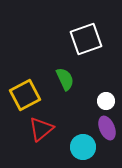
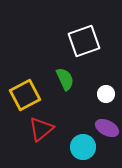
white square: moved 2 px left, 2 px down
white circle: moved 7 px up
purple ellipse: rotated 40 degrees counterclockwise
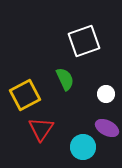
red triangle: rotated 16 degrees counterclockwise
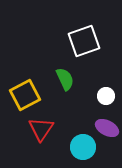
white circle: moved 2 px down
